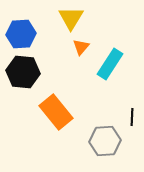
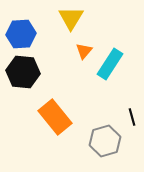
orange triangle: moved 3 px right, 4 px down
orange rectangle: moved 1 px left, 5 px down
black line: rotated 18 degrees counterclockwise
gray hexagon: rotated 12 degrees counterclockwise
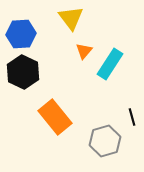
yellow triangle: rotated 8 degrees counterclockwise
black hexagon: rotated 20 degrees clockwise
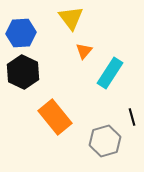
blue hexagon: moved 1 px up
cyan rectangle: moved 9 px down
